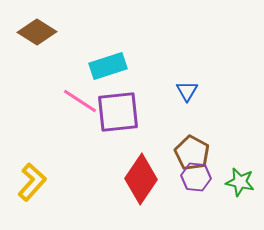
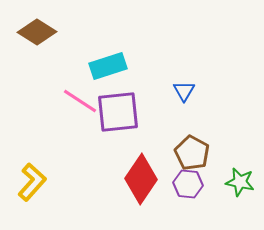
blue triangle: moved 3 px left
purple hexagon: moved 8 px left, 7 px down
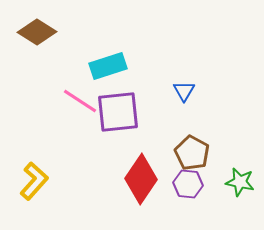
yellow L-shape: moved 2 px right, 1 px up
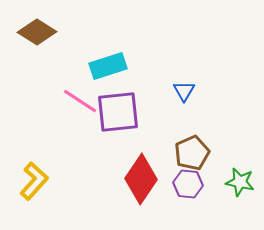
brown pentagon: rotated 20 degrees clockwise
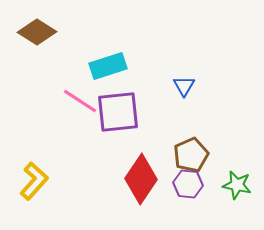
blue triangle: moved 5 px up
brown pentagon: moved 1 px left, 2 px down
green star: moved 3 px left, 3 px down
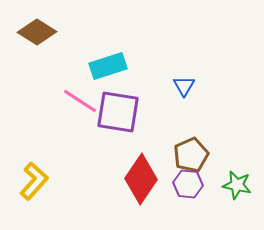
purple square: rotated 15 degrees clockwise
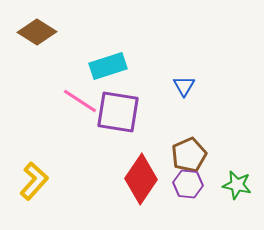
brown pentagon: moved 2 px left
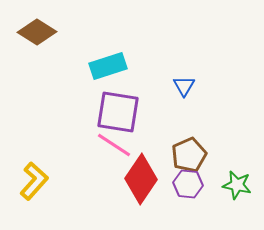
pink line: moved 34 px right, 44 px down
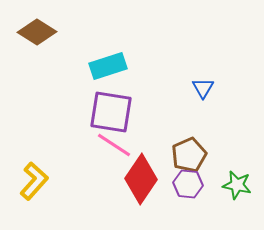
blue triangle: moved 19 px right, 2 px down
purple square: moved 7 px left
